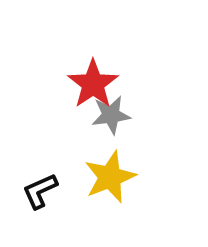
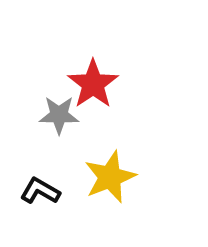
gray star: moved 52 px left; rotated 9 degrees clockwise
black L-shape: rotated 54 degrees clockwise
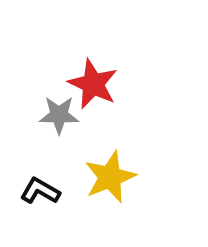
red star: rotated 12 degrees counterclockwise
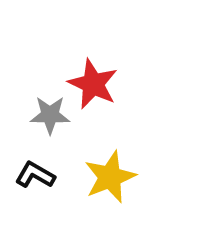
gray star: moved 9 px left
black L-shape: moved 5 px left, 16 px up
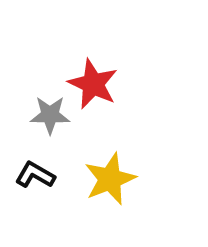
yellow star: moved 2 px down
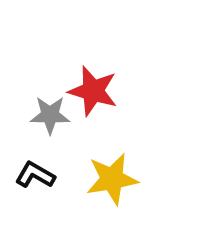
red star: moved 7 px down; rotated 9 degrees counterclockwise
yellow star: moved 2 px right; rotated 12 degrees clockwise
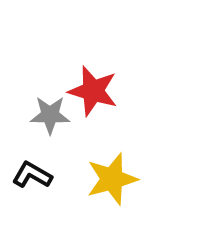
black L-shape: moved 3 px left
yellow star: rotated 6 degrees counterclockwise
